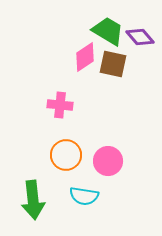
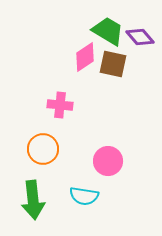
orange circle: moved 23 px left, 6 px up
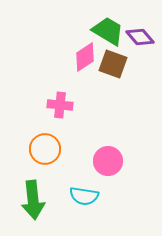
brown square: rotated 8 degrees clockwise
orange circle: moved 2 px right
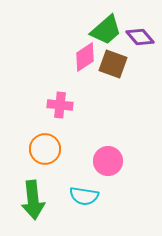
green trapezoid: moved 2 px left, 1 px up; rotated 108 degrees clockwise
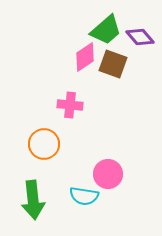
pink cross: moved 10 px right
orange circle: moved 1 px left, 5 px up
pink circle: moved 13 px down
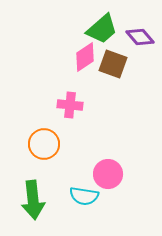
green trapezoid: moved 4 px left, 1 px up
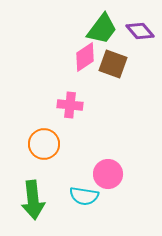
green trapezoid: rotated 12 degrees counterclockwise
purple diamond: moved 6 px up
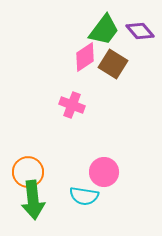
green trapezoid: moved 2 px right, 1 px down
brown square: rotated 12 degrees clockwise
pink cross: moved 2 px right; rotated 15 degrees clockwise
orange circle: moved 16 px left, 28 px down
pink circle: moved 4 px left, 2 px up
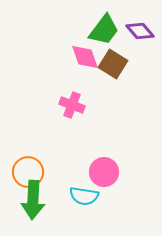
pink diamond: rotated 76 degrees counterclockwise
green arrow: rotated 9 degrees clockwise
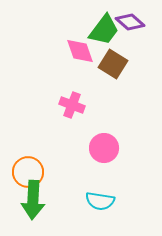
purple diamond: moved 10 px left, 9 px up; rotated 8 degrees counterclockwise
pink diamond: moved 5 px left, 6 px up
pink circle: moved 24 px up
cyan semicircle: moved 16 px right, 5 px down
